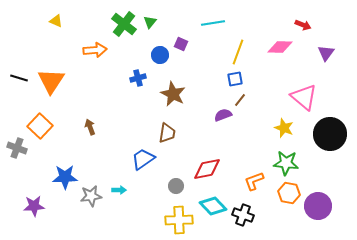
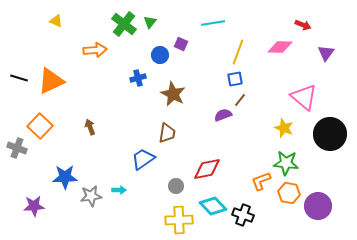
orange triangle: rotated 32 degrees clockwise
orange L-shape: moved 7 px right
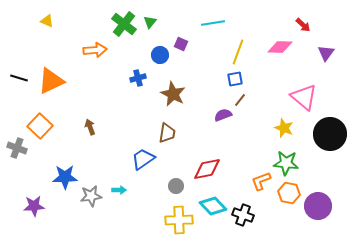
yellow triangle: moved 9 px left
red arrow: rotated 21 degrees clockwise
